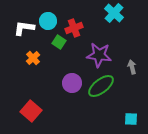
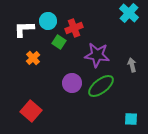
cyan cross: moved 15 px right
white L-shape: moved 1 px down; rotated 10 degrees counterclockwise
purple star: moved 2 px left
gray arrow: moved 2 px up
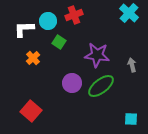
red cross: moved 13 px up
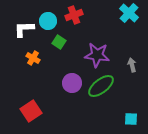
orange cross: rotated 16 degrees counterclockwise
red square: rotated 15 degrees clockwise
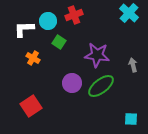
gray arrow: moved 1 px right
red square: moved 5 px up
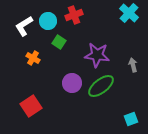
white L-shape: moved 3 px up; rotated 30 degrees counterclockwise
cyan square: rotated 24 degrees counterclockwise
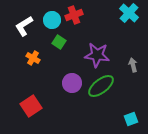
cyan circle: moved 4 px right, 1 px up
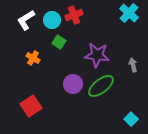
white L-shape: moved 2 px right, 6 px up
purple circle: moved 1 px right, 1 px down
cyan square: rotated 24 degrees counterclockwise
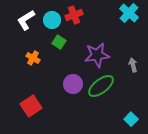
purple star: rotated 15 degrees counterclockwise
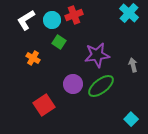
red square: moved 13 px right, 1 px up
